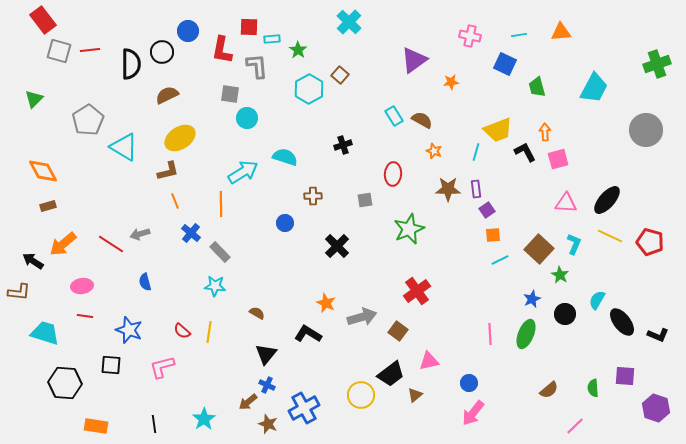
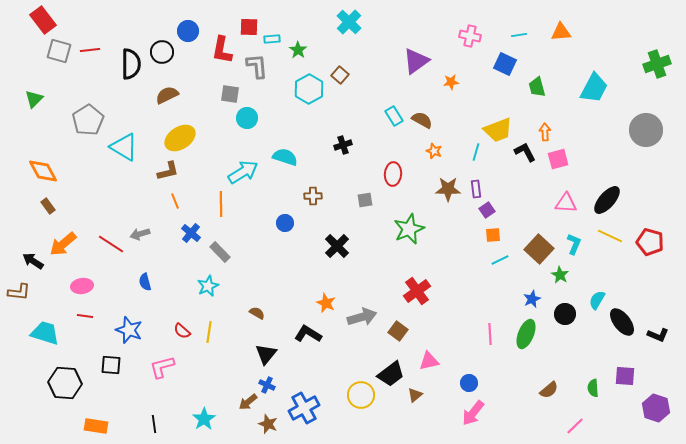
purple triangle at (414, 60): moved 2 px right, 1 px down
brown rectangle at (48, 206): rotated 70 degrees clockwise
cyan star at (215, 286): moved 7 px left; rotated 30 degrees counterclockwise
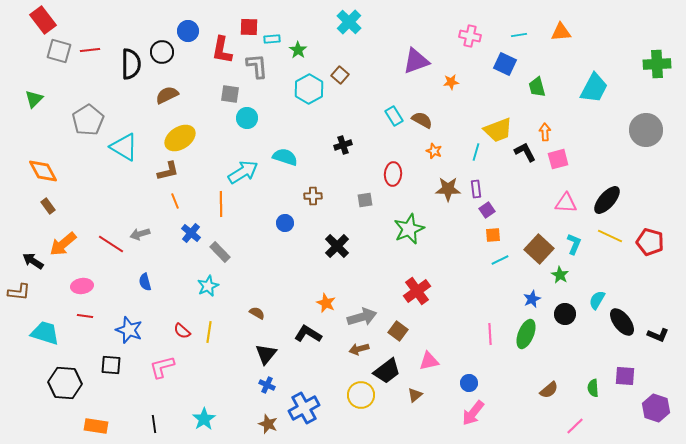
purple triangle at (416, 61): rotated 16 degrees clockwise
green cross at (657, 64): rotated 16 degrees clockwise
black trapezoid at (391, 374): moved 4 px left, 3 px up
brown arrow at (248, 402): moved 111 px right, 53 px up; rotated 24 degrees clockwise
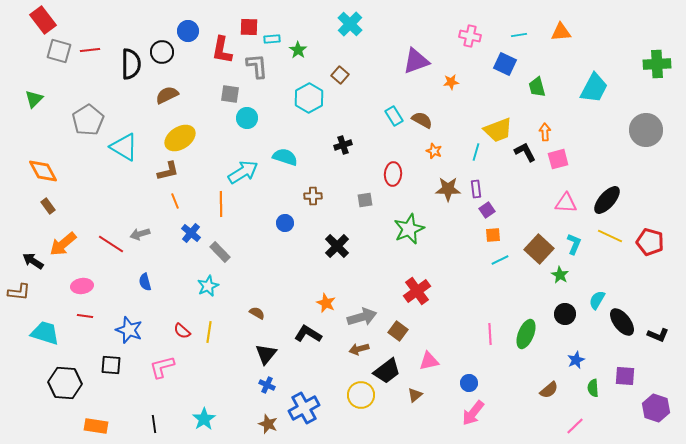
cyan cross at (349, 22): moved 1 px right, 2 px down
cyan hexagon at (309, 89): moved 9 px down
blue star at (532, 299): moved 44 px right, 61 px down
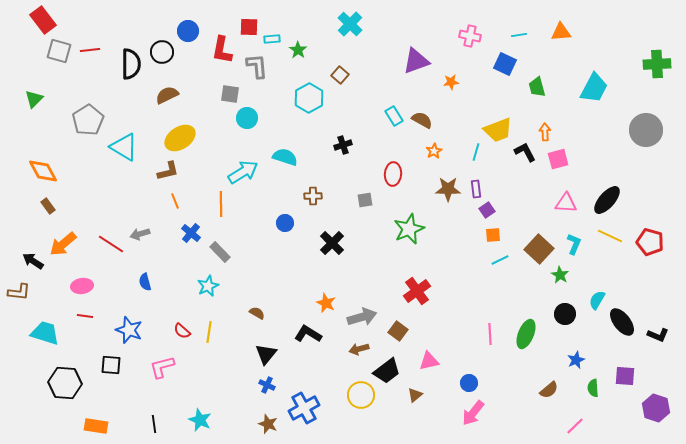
orange star at (434, 151): rotated 21 degrees clockwise
black cross at (337, 246): moved 5 px left, 3 px up
cyan star at (204, 419): moved 4 px left, 1 px down; rotated 15 degrees counterclockwise
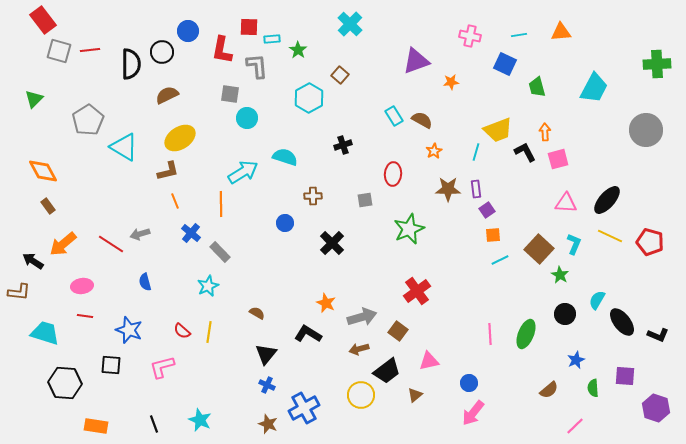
black line at (154, 424): rotated 12 degrees counterclockwise
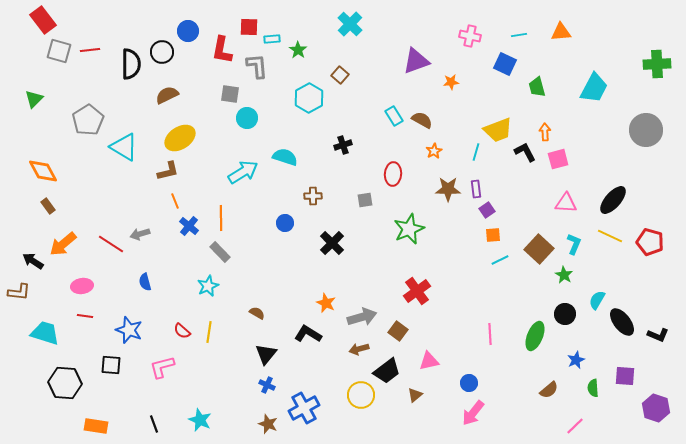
black ellipse at (607, 200): moved 6 px right
orange line at (221, 204): moved 14 px down
blue cross at (191, 233): moved 2 px left, 7 px up
green star at (560, 275): moved 4 px right
green ellipse at (526, 334): moved 9 px right, 2 px down
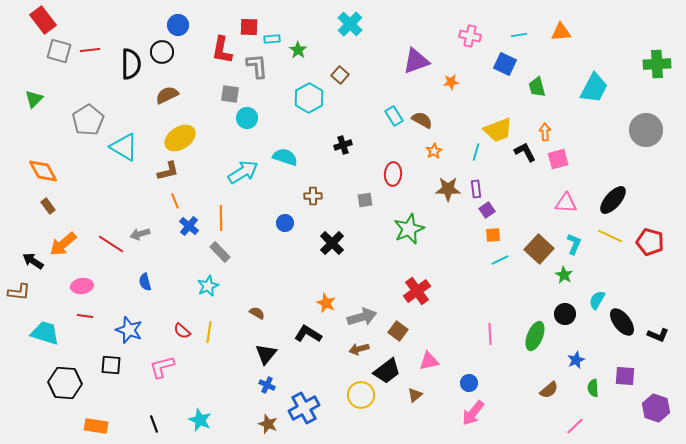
blue circle at (188, 31): moved 10 px left, 6 px up
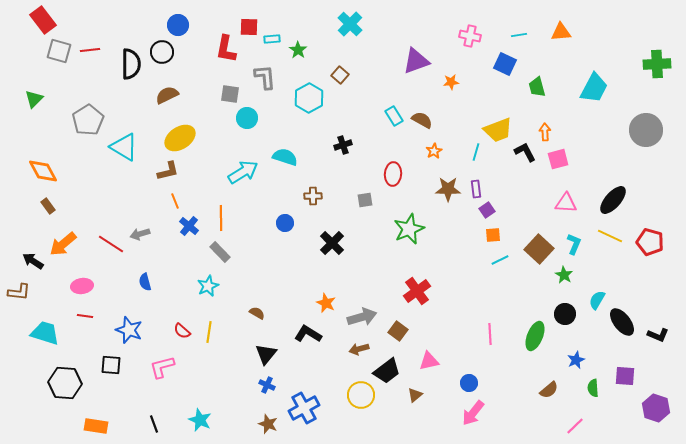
red L-shape at (222, 50): moved 4 px right, 1 px up
gray L-shape at (257, 66): moved 8 px right, 11 px down
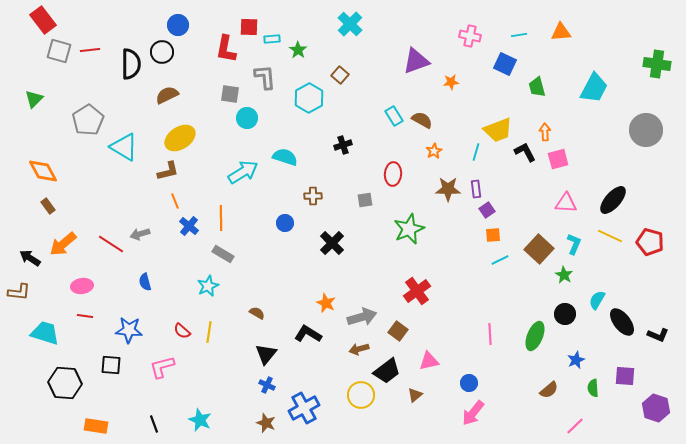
green cross at (657, 64): rotated 12 degrees clockwise
gray rectangle at (220, 252): moved 3 px right, 2 px down; rotated 15 degrees counterclockwise
black arrow at (33, 261): moved 3 px left, 3 px up
blue star at (129, 330): rotated 16 degrees counterclockwise
brown star at (268, 424): moved 2 px left, 1 px up
